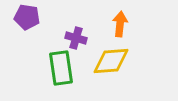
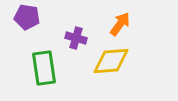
orange arrow: rotated 30 degrees clockwise
green rectangle: moved 17 px left
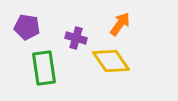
purple pentagon: moved 10 px down
yellow diamond: rotated 60 degrees clockwise
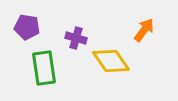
orange arrow: moved 24 px right, 6 px down
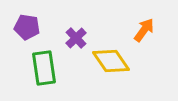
purple cross: rotated 30 degrees clockwise
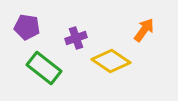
purple cross: rotated 25 degrees clockwise
yellow diamond: rotated 21 degrees counterclockwise
green rectangle: rotated 44 degrees counterclockwise
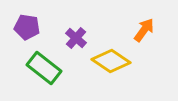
purple cross: rotated 30 degrees counterclockwise
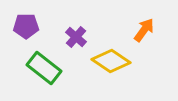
purple pentagon: moved 1 px left, 1 px up; rotated 10 degrees counterclockwise
purple cross: moved 1 px up
